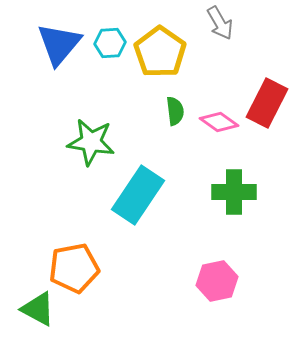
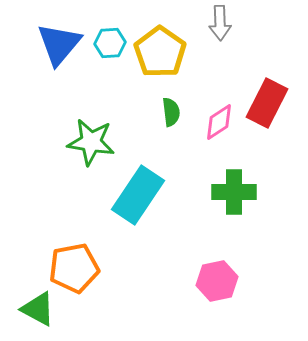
gray arrow: rotated 28 degrees clockwise
green semicircle: moved 4 px left, 1 px down
pink diamond: rotated 69 degrees counterclockwise
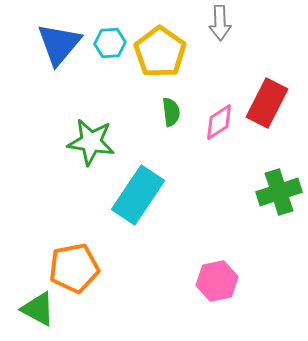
green cross: moved 45 px right; rotated 18 degrees counterclockwise
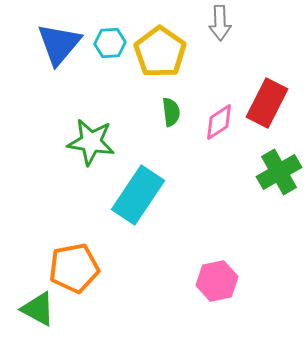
green cross: moved 20 px up; rotated 12 degrees counterclockwise
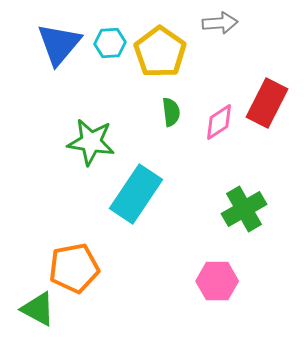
gray arrow: rotated 92 degrees counterclockwise
green cross: moved 35 px left, 37 px down
cyan rectangle: moved 2 px left, 1 px up
pink hexagon: rotated 12 degrees clockwise
